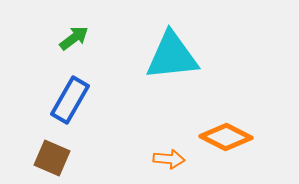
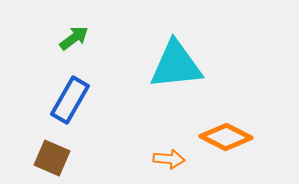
cyan triangle: moved 4 px right, 9 px down
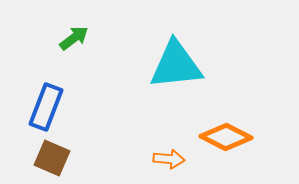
blue rectangle: moved 24 px left, 7 px down; rotated 9 degrees counterclockwise
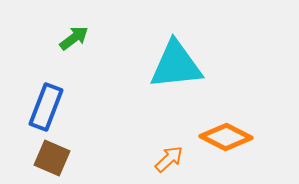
orange arrow: rotated 48 degrees counterclockwise
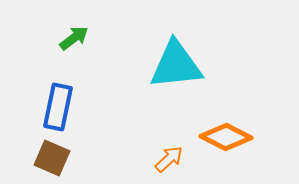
blue rectangle: moved 12 px right; rotated 9 degrees counterclockwise
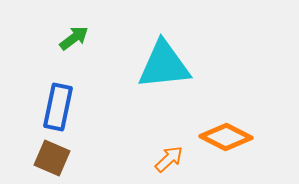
cyan triangle: moved 12 px left
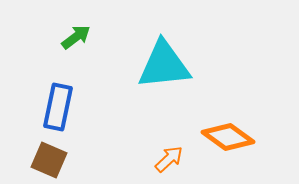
green arrow: moved 2 px right, 1 px up
orange diamond: moved 2 px right; rotated 9 degrees clockwise
brown square: moved 3 px left, 2 px down
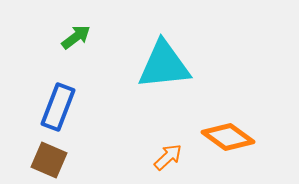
blue rectangle: rotated 9 degrees clockwise
orange arrow: moved 1 px left, 2 px up
